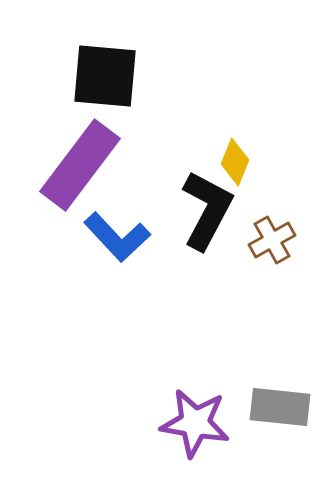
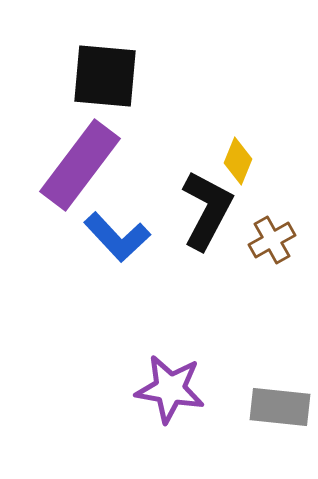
yellow diamond: moved 3 px right, 1 px up
purple star: moved 25 px left, 34 px up
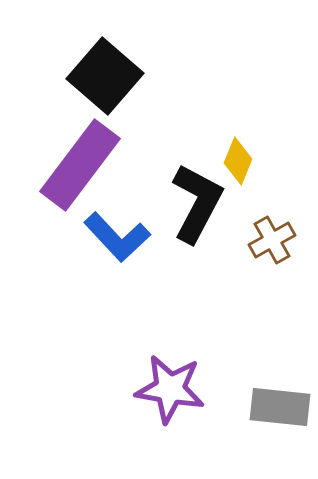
black square: rotated 36 degrees clockwise
black L-shape: moved 10 px left, 7 px up
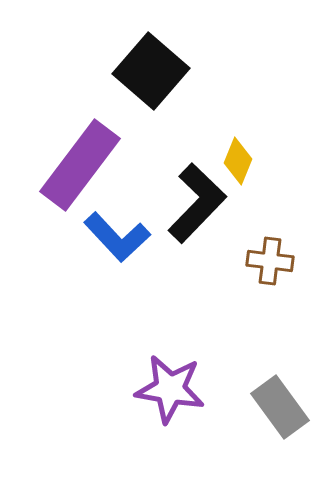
black square: moved 46 px right, 5 px up
black L-shape: rotated 16 degrees clockwise
brown cross: moved 2 px left, 21 px down; rotated 36 degrees clockwise
gray rectangle: rotated 48 degrees clockwise
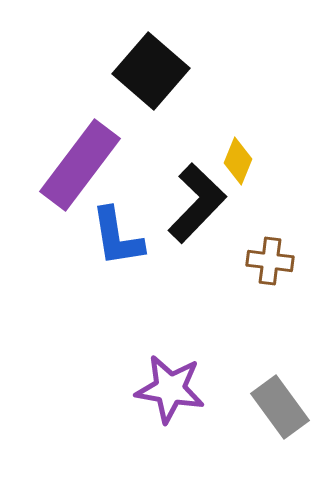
blue L-shape: rotated 34 degrees clockwise
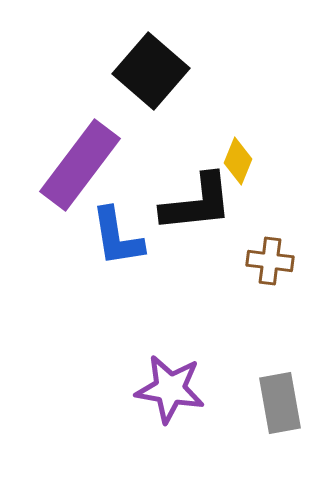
black L-shape: rotated 40 degrees clockwise
gray rectangle: moved 4 px up; rotated 26 degrees clockwise
